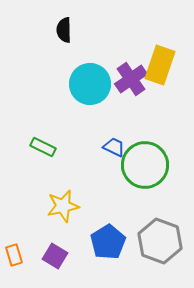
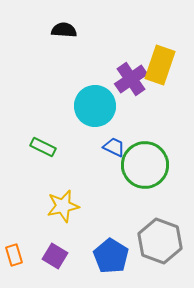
black semicircle: rotated 95 degrees clockwise
cyan circle: moved 5 px right, 22 px down
blue pentagon: moved 3 px right, 14 px down; rotated 8 degrees counterclockwise
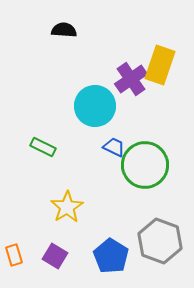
yellow star: moved 4 px right, 1 px down; rotated 20 degrees counterclockwise
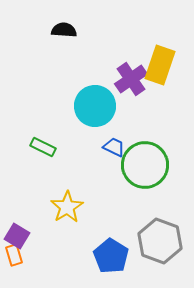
purple square: moved 38 px left, 20 px up
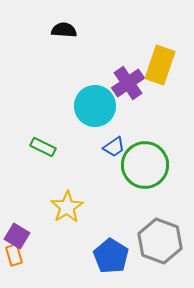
purple cross: moved 3 px left, 4 px down
blue trapezoid: rotated 120 degrees clockwise
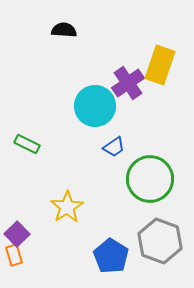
green rectangle: moved 16 px left, 3 px up
green circle: moved 5 px right, 14 px down
purple square: moved 2 px up; rotated 15 degrees clockwise
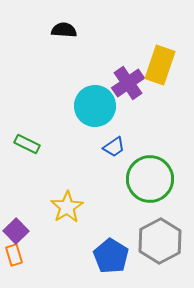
purple square: moved 1 px left, 3 px up
gray hexagon: rotated 12 degrees clockwise
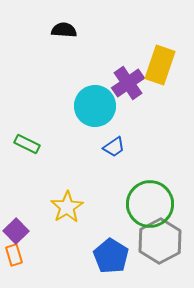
green circle: moved 25 px down
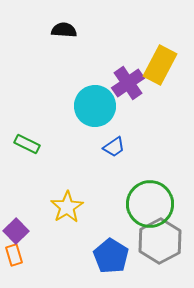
yellow rectangle: rotated 9 degrees clockwise
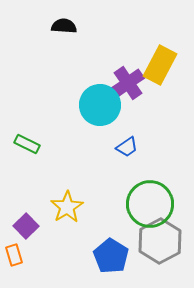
black semicircle: moved 4 px up
cyan circle: moved 5 px right, 1 px up
blue trapezoid: moved 13 px right
purple square: moved 10 px right, 5 px up
